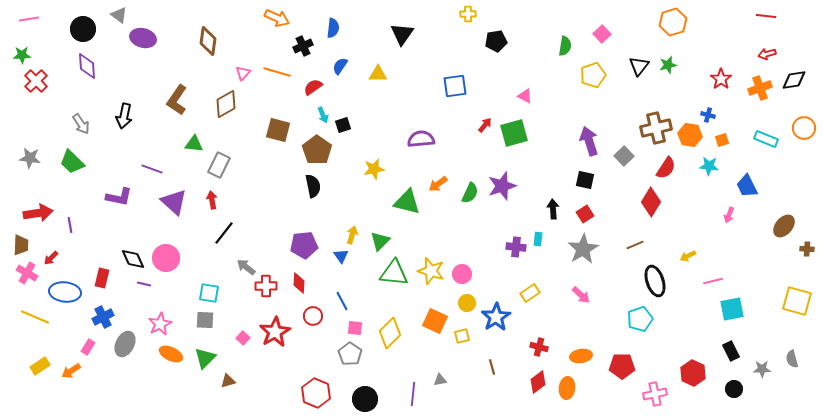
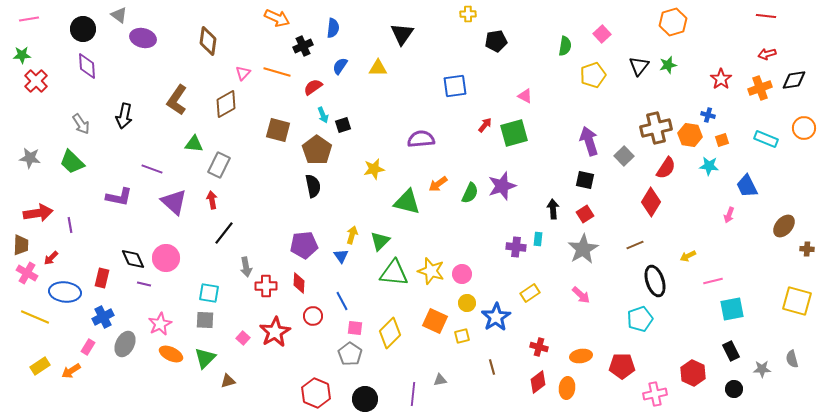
yellow triangle at (378, 74): moved 6 px up
gray arrow at (246, 267): rotated 138 degrees counterclockwise
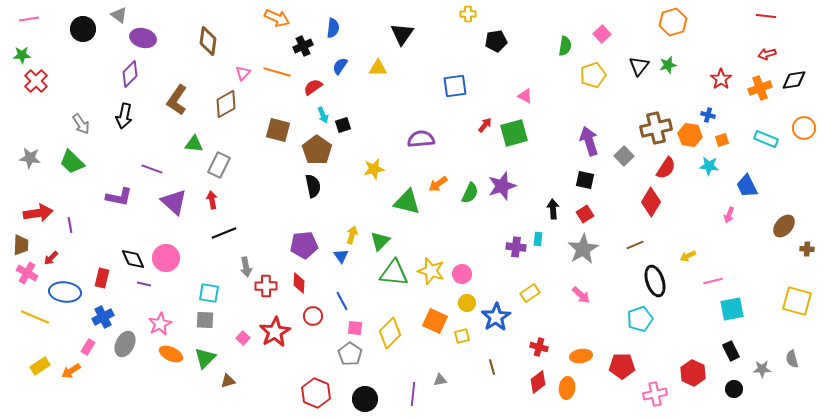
purple diamond at (87, 66): moved 43 px right, 8 px down; rotated 48 degrees clockwise
black line at (224, 233): rotated 30 degrees clockwise
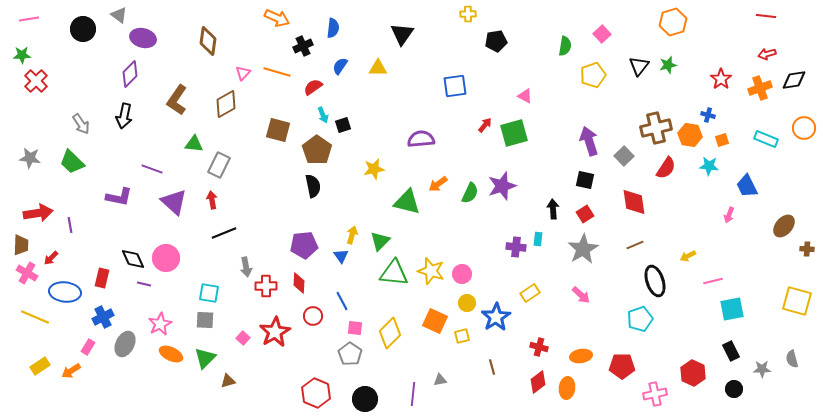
red diamond at (651, 202): moved 17 px left; rotated 40 degrees counterclockwise
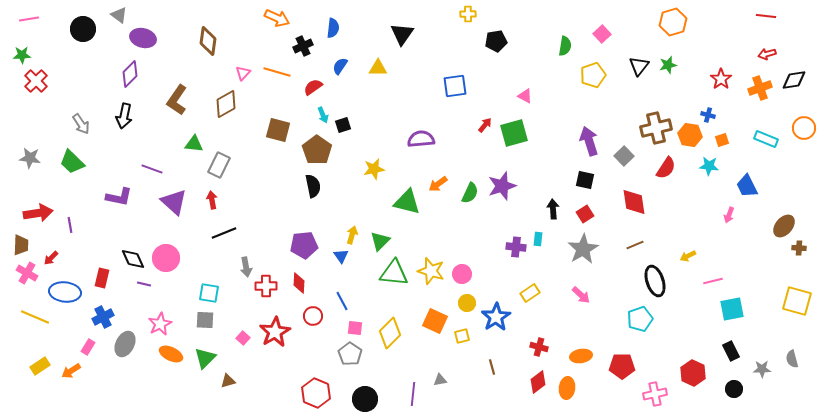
brown cross at (807, 249): moved 8 px left, 1 px up
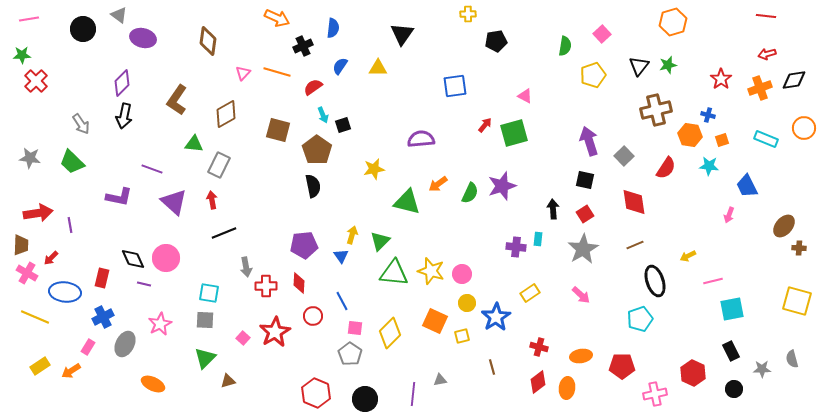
purple diamond at (130, 74): moved 8 px left, 9 px down
brown diamond at (226, 104): moved 10 px down
brown cross at (656, 128): moved 18 px up
orange ellipse at (171, 354): moved 18 px left, 30 px down
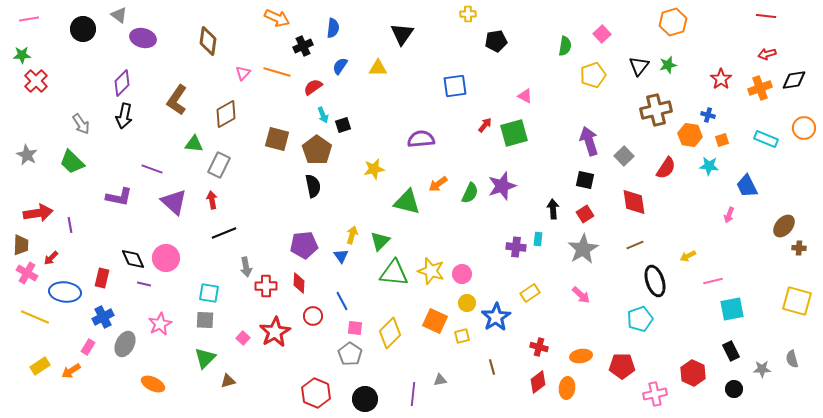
brown square at (278, 130): moved 1 px left, 9 px down
gray star at (30, 158): moved 3 px left, 3 px up; rotated 20 degrees clockwise
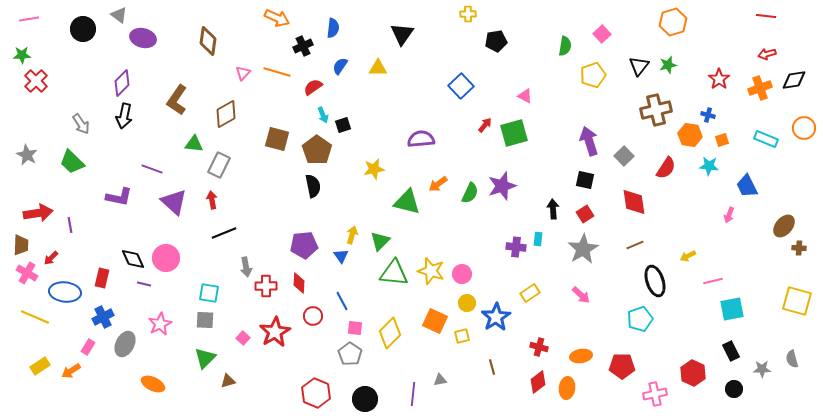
red star at (721, 79): moved 2 px left
blue square at (455, 86): moved 6 px right; rotated 35 degrees counterclockwise
